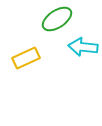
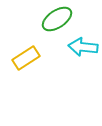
yellow rectangle: rotated 8 degrees counterclockwise
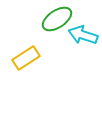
cyan arrow: moved 12 px up; rotated 12 degrees clockwise
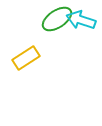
cyan arrow: moved 2 px left, 15 px up
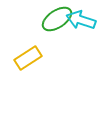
yellow rectangle: moved 2 px right
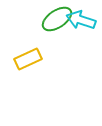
yellow rectangle: moved 1 px down; rotated 8 degrees clockwise
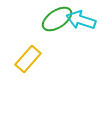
yellow rectangle: rotated 24 degrees counterclockwise
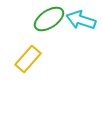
green ellipse: moved 8 px left
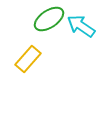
cyan arrow: moved 6 px down; rotated 16 degrees clockwise
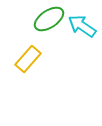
cyan arrow: moved 1 px right
